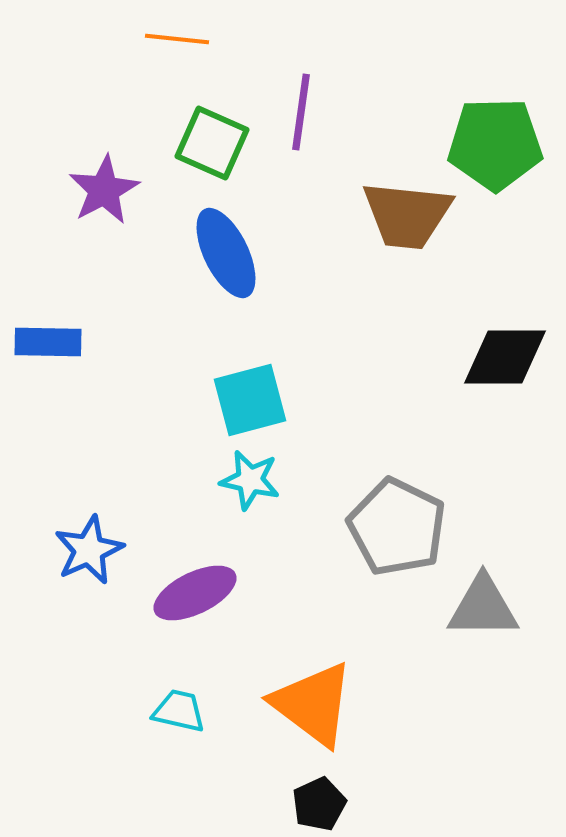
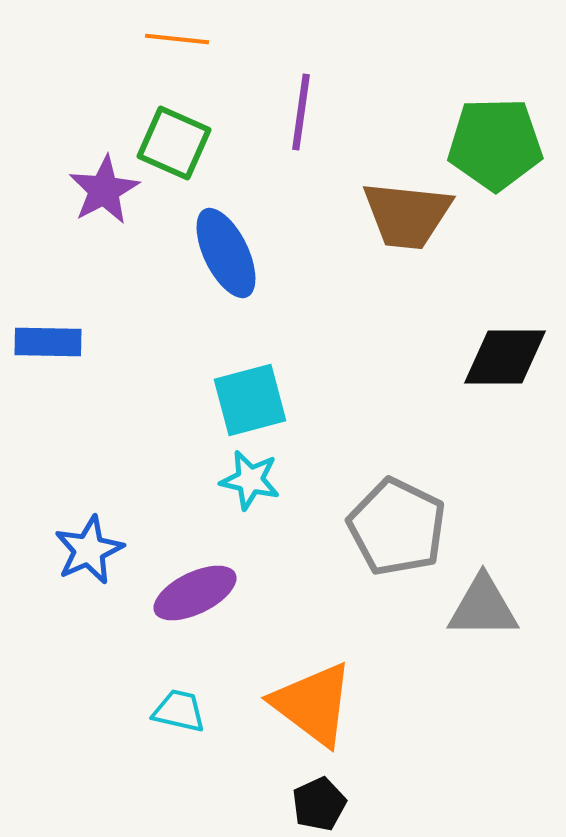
green square: moved 38 px left
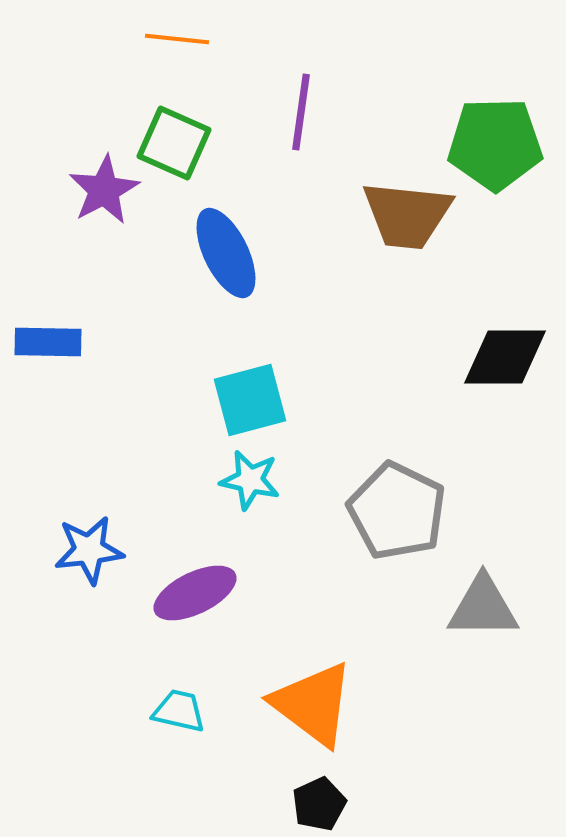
gray pentagon: moved 16 px up
blue star: rotated 18 degrees clockwise
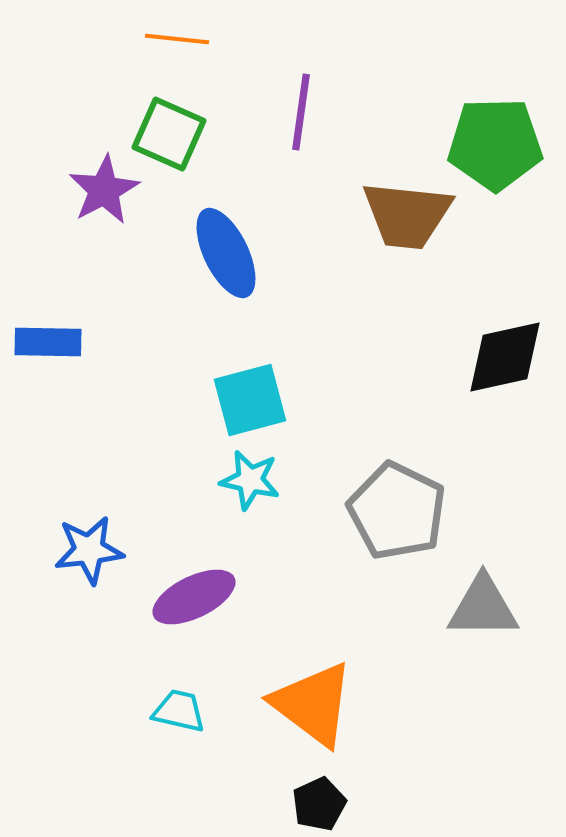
green square: moved 5 px left, 9 px up
black diamond: rotated 12 degrees counterclockwise
purple ellipse: moved 1 px left, 4 px down
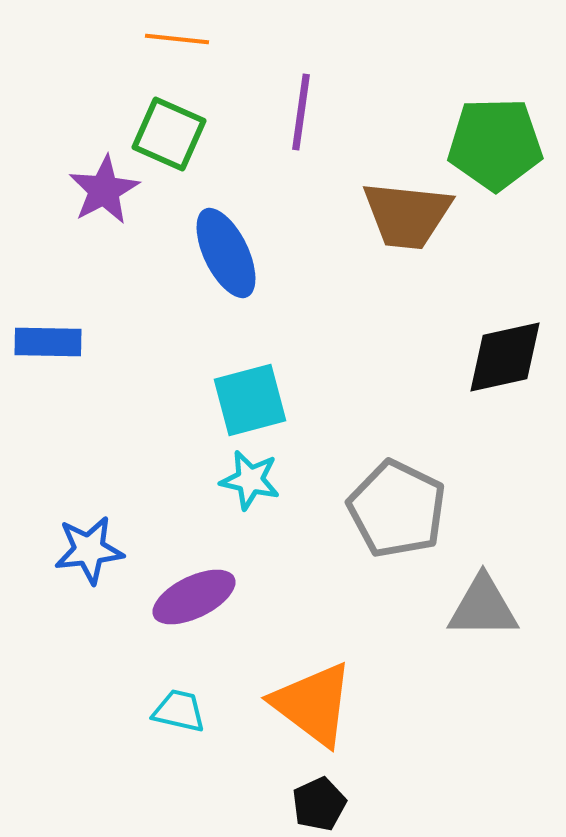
gray pentagon: moved 2 px up
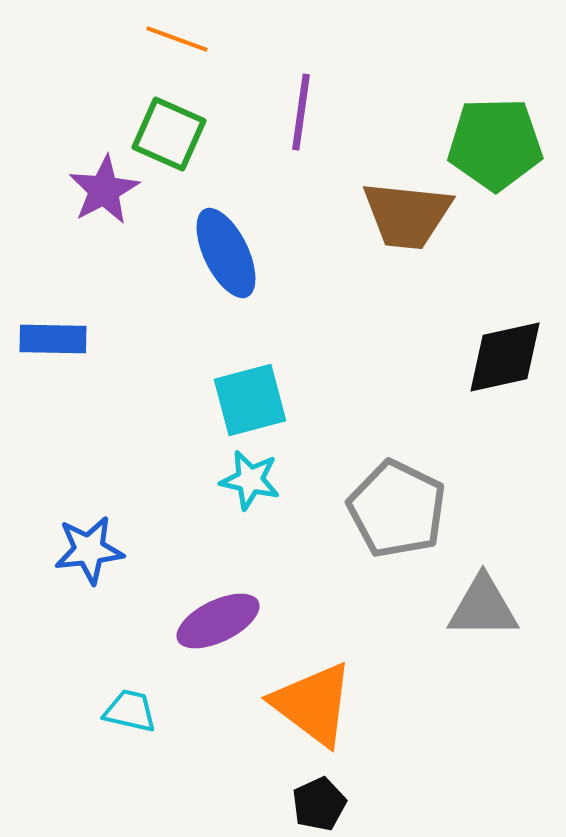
orange line: rotated 14 degrees clockwise
blue rectangle: moved 5 px right, 3 px up
purple ellipse: moved 24 px right, 24 px down
cyan trapezoid: moved 49 px left
